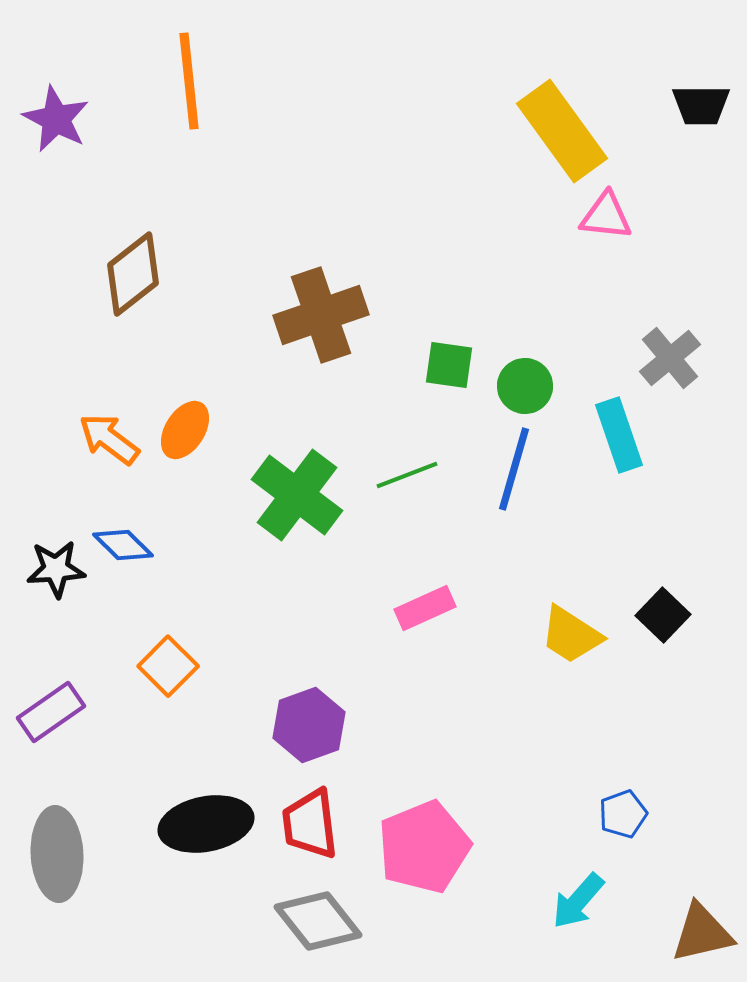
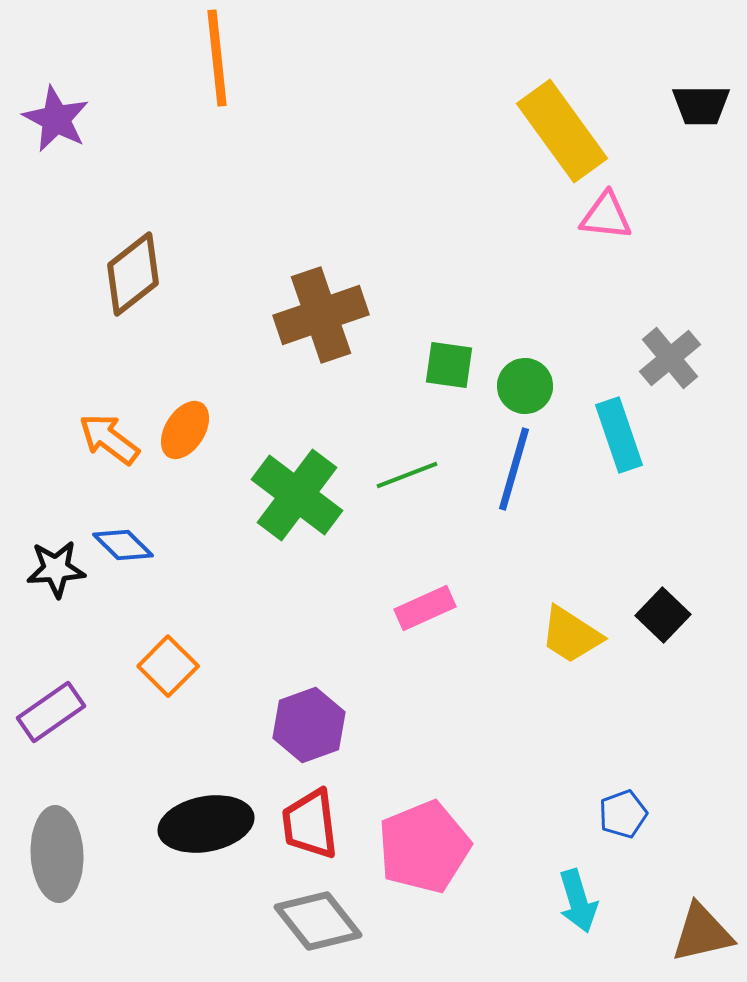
orange line: moved 28 px right, 23 px up
cyan arrow: rotated 58 degrees counterclockwise
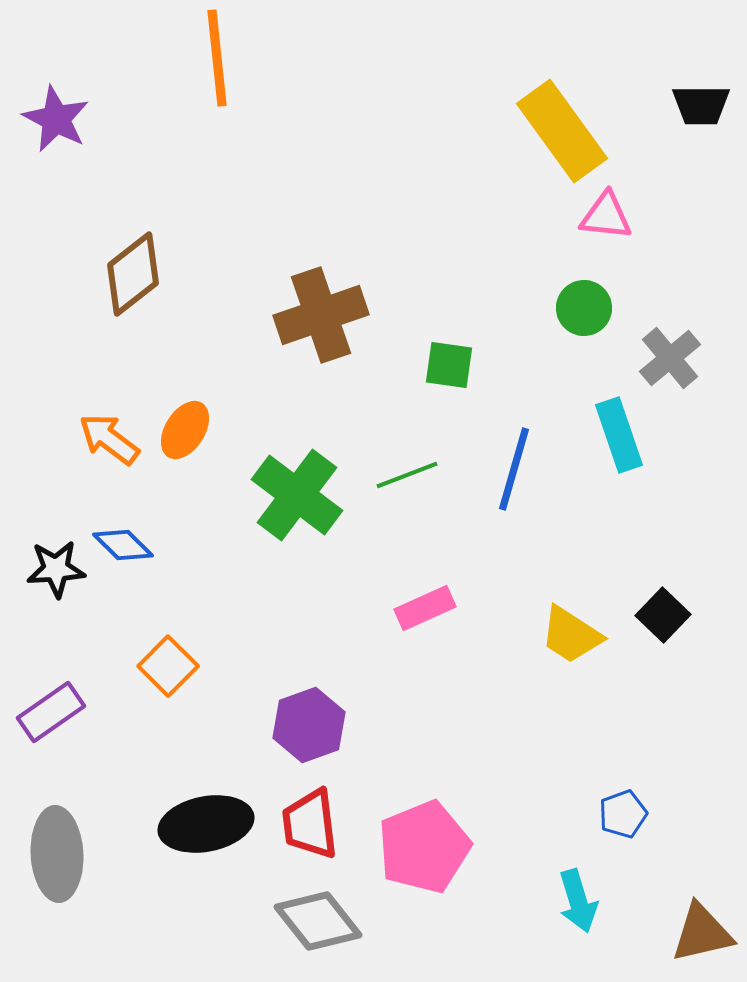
green circle: moved 59 px right, 78 px up
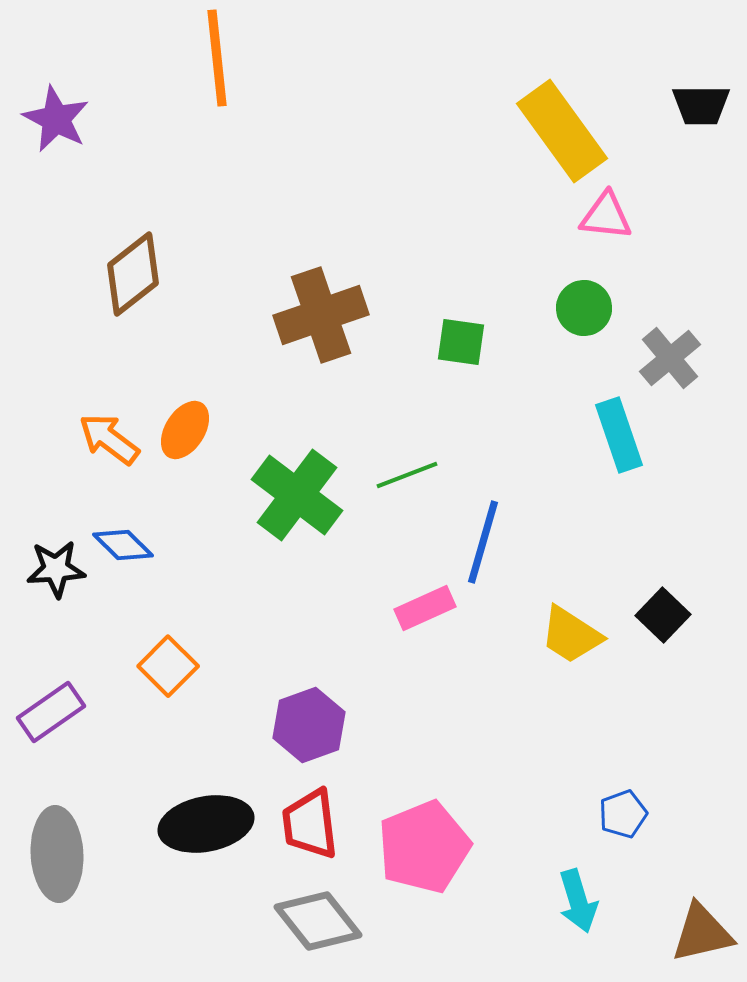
green square: moved 12 px right, 23 px up
blue line: moved 31 px left, 73 px down
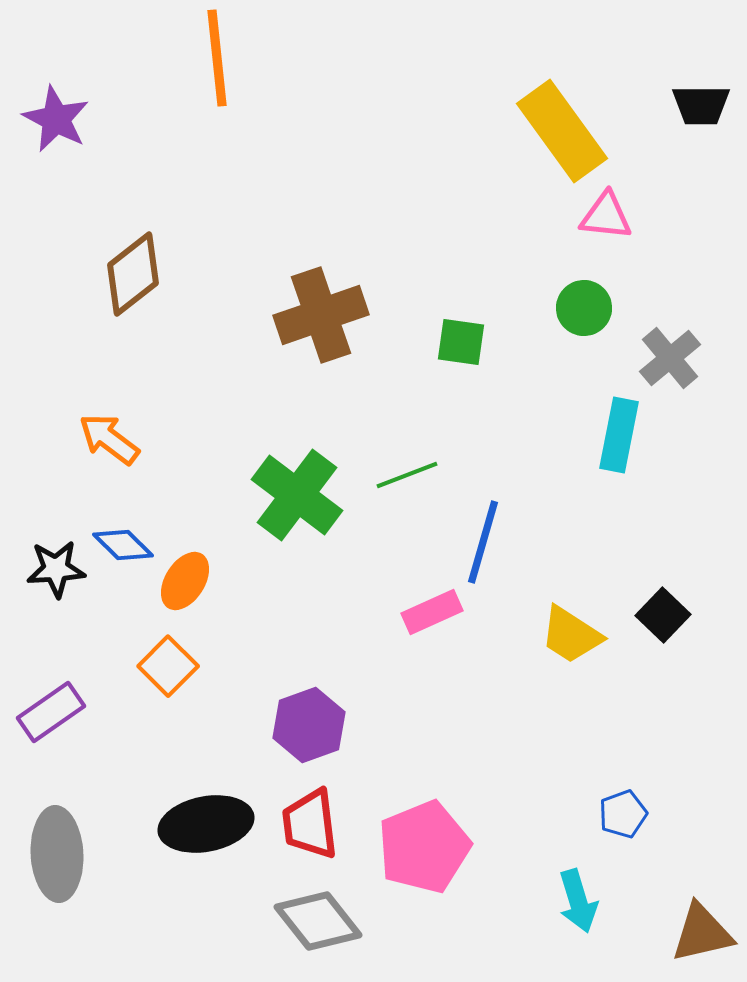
orange ellipse: moved 151 px down
cyan rectangle: rotated 30 degrees clockwise
pink rectangle: moved 7 px right, 4 px down
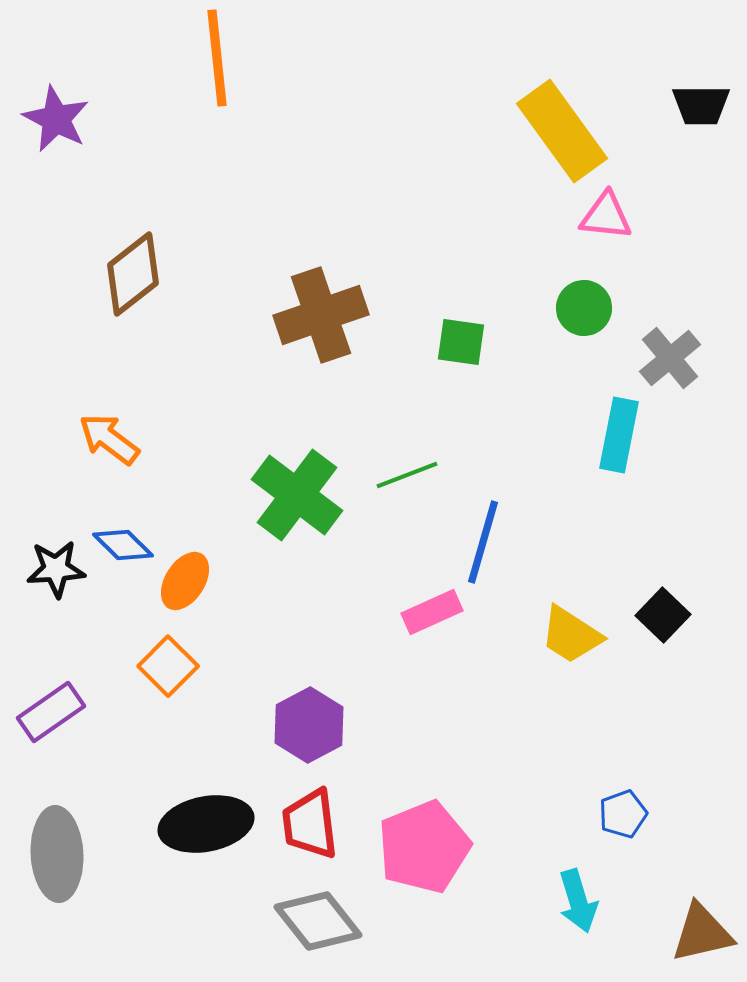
purple hexagon: rotated 8 degrees counterclockwise
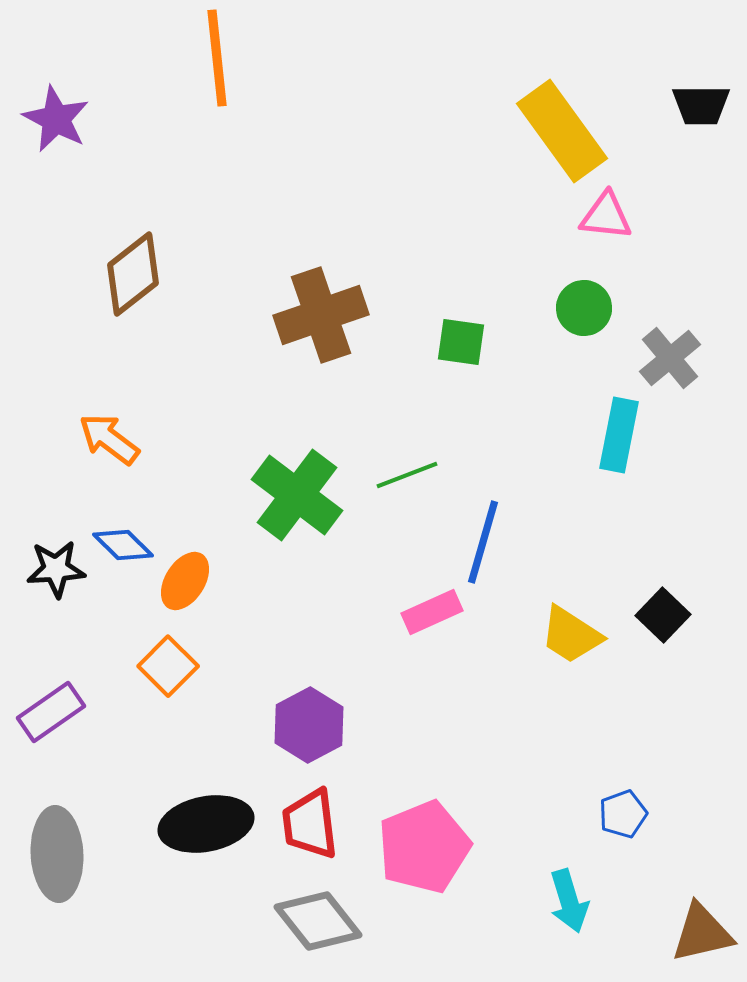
cyan arrow: moved 9 px left
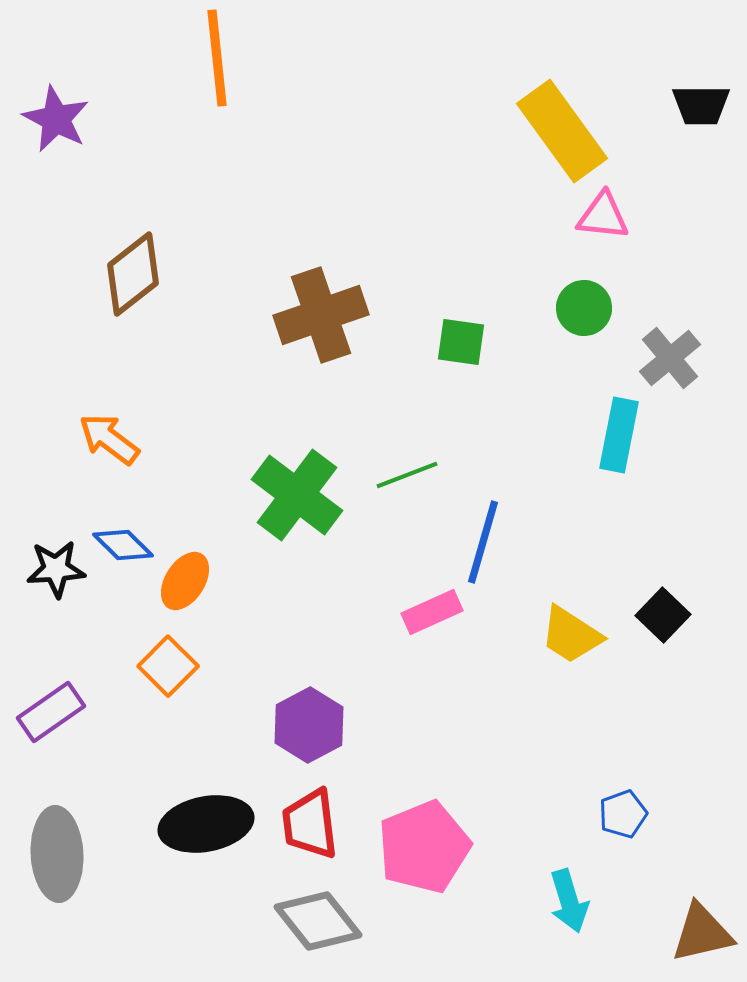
pink triangle: moved 3 px left
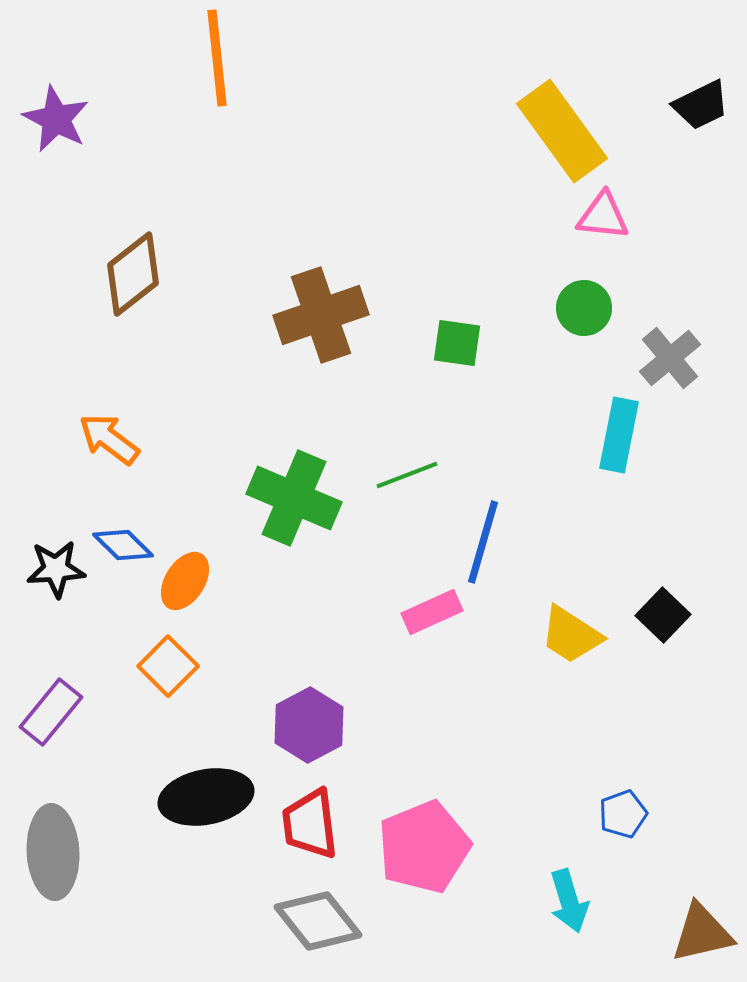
black trapezoid: rotated 26 degrees counterclockwise
green square: moved 4 px left, 1 px down
green cross: moved 3 px left, 3 px down; rotated 14 degrees counterclockwise
purple rectangle: rotated 16 degrees counterclockwise
black ellipse: moved 27 px up
gray ellipse: moved 4 px left, 2 px up
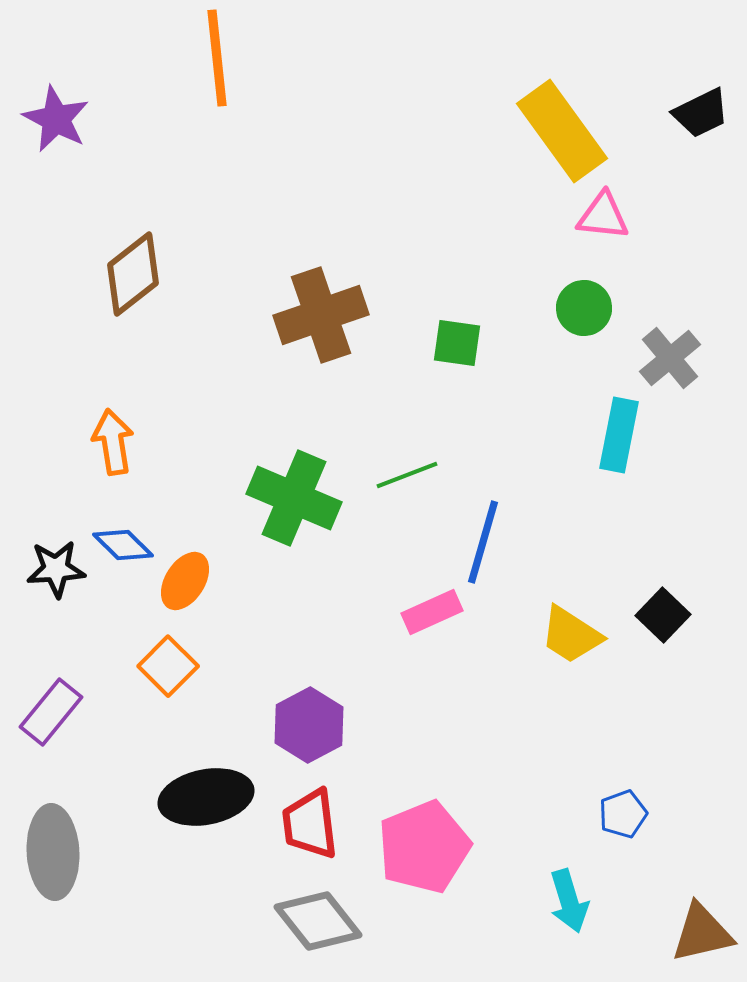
black trapezoid: moved 8 px down
orange arrow: moved 4 px right, 3 px down; rotated 44 degrees clockwise
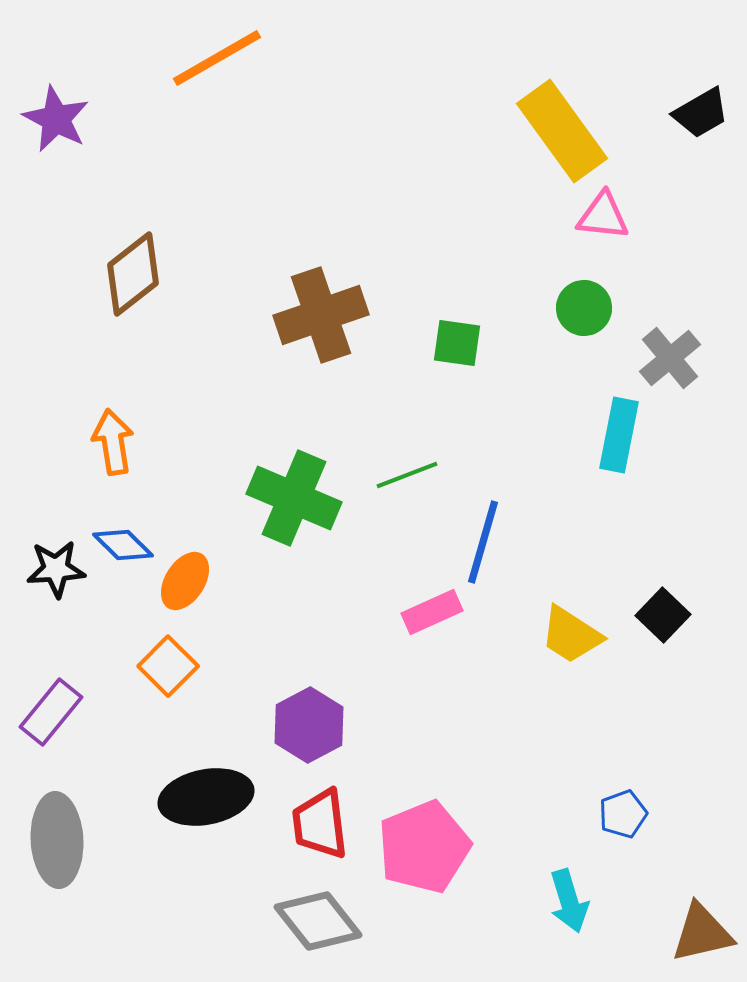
orange line: rotated 66 degrees clockwise
black trapezoid: rotated 4 degrees counterclockwise
red trapezoid: moved 10 px right
gray ellipse: moved 4 px right, 12 px up
